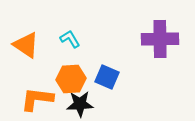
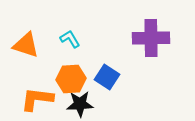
purple cross: moved 9 px left, 1 px up
orange triangle: rotated 16 degrees counterclockwise
blue square: rotated 10 degrees clockwise
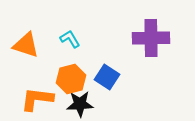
orange hexagon: rotated 12 degrees counterclockwise
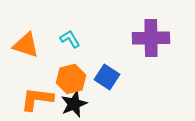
black star: moved 6 px left; rotated 20 degrees counterclockwise
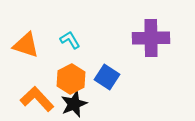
cyan L-shape: moved 1 px down
orange hexagon: rotated 12 degrees counterclockwise
orange L-shape: rotated 40 degrees clockwise
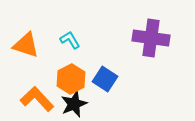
purple cross: rotated 9 degrees clockwise
blue square: moved 2 px left, 2 px down
